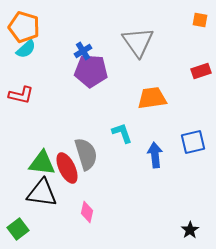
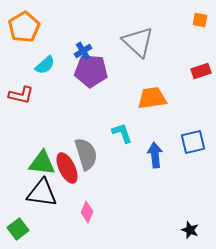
orange pentagon: rotated 24 degrees clockwise
gray triangle: rotated 12 degrees counterclockwise
cyan semicircle: moved 19 px right, 16 px down
pink diamond: rotated 10 degrees clockwise
black star: rotated 18 degrees counterclockwise
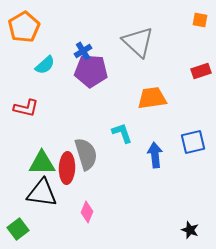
red L-shape: moved 5 px right, 13 px down
green triangle: rotated 8 degrees counterclockwise
red ellipse: rotated 28 degrees clockwise
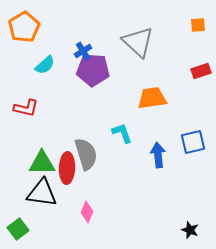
orange square: moved 2 px left, 5 px down; rotated 14 degrees counterclockwise
purple pentagon: moved 2 px right, 1 px up
blue arrow: moved 3 px right
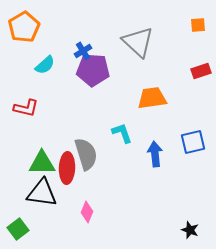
blue arrow: moved 3 px left, 1 px up
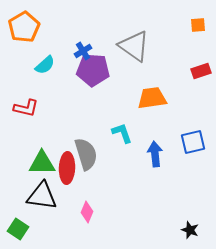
gray triangle: moved 4 px left, 4 px down; rotated 8 degrees counterclockwise
black triangle: moved 3 px down
green square: rotated 20 degrees counterclockwise
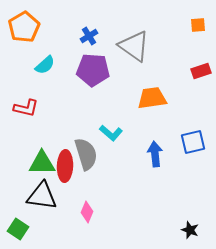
blue cross: moved 6 px right, 15 px up
cyan L-shape: moved 11 px left; rotated 150 degrees clockwise
red ellipse: moved 2 px left, 2 px up
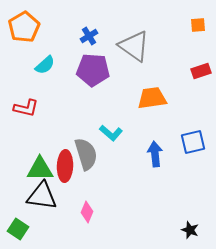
green triangle: moved 2 px left, 6 px down
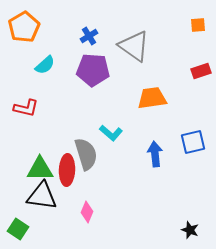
red ellipse: moved 2 px right, 4 px down
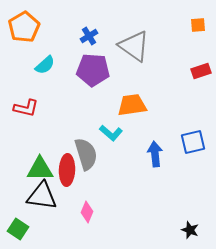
orange trapezoid: moved 20 px left, 7 px down
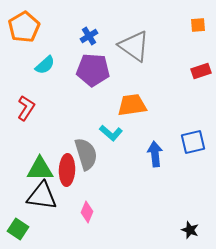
red L-shape: rotated 70 degrees counterclockwise
